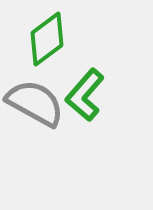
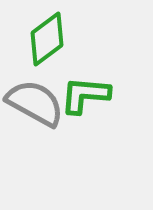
green L-shape: rotated 54 degrees clockwise
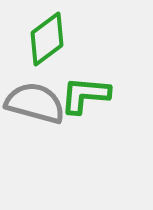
gray semicircle: rotated 14 degrees counterclockwise
